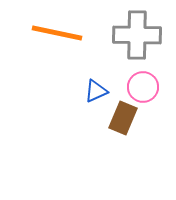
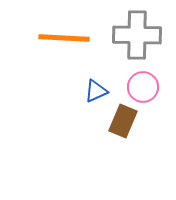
orange line: moved 7 px right, 5 px down; rotated 9 degrees counterclockwise
brown rectangle: moved 3 px down
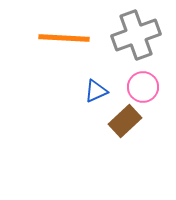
gray cross: moved 1 px left; rotated 21 degrees counterclockwise
brown rectangle: moved 2 px right; rotated 24 degrees clockwise
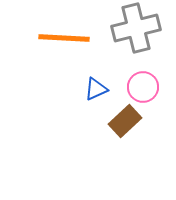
gray cross: moved 7 px up; rotated 6 degrees clockwise
blue triangle: moved 2 px up
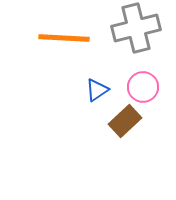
blue triangle: moved 1 px right, 1 px down; rotated 10 degrees counterclockwise
